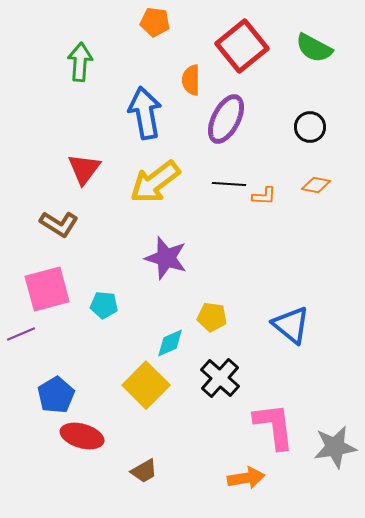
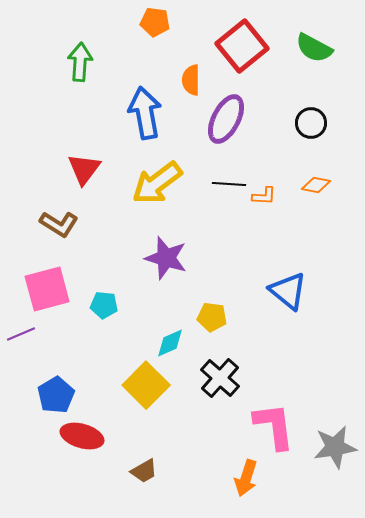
black circle: moved 1 px right, 4 px up
yellow arrow: moved 2 px right, 1 px down
blue triangle: moved 3 px left, 34 px up
orange arrow: rotated 117 degrees clockwise
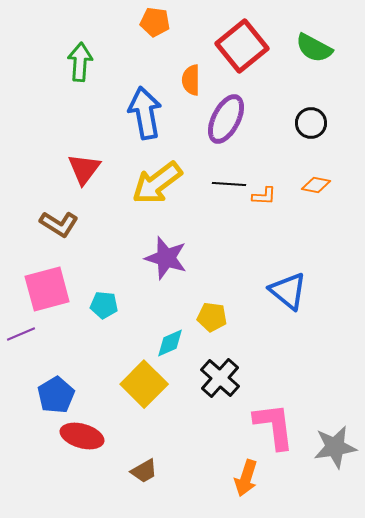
yellow square: moved 2 px left, 1 px up
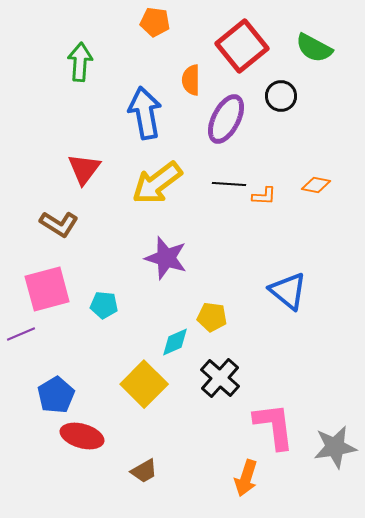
black circle: moved 30 px left, 27 px up
cyan diamond: moved 5 px right, 1 px up
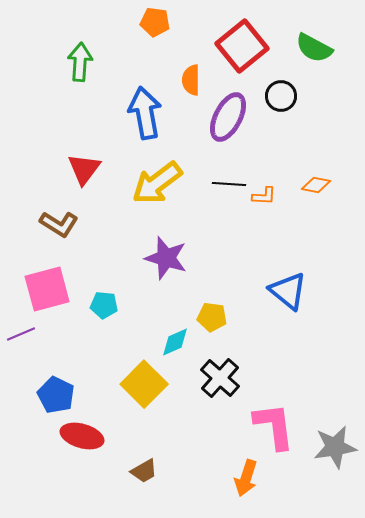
purple ellipse: moved 2 px right, 2 px up
blue pentagon: rotated 15 degrees counterclockwise
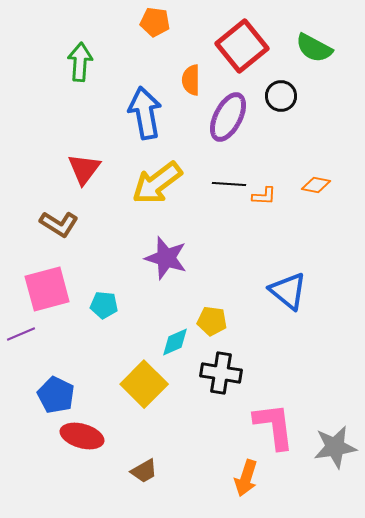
yellow pentagon: moved 4 px down
black cross: moved 1 px right, 5 px up; rotated 33 degrees counterclockwise
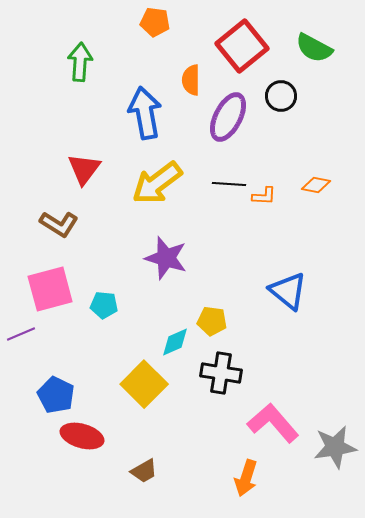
pink square: moved 3 px right
pink L-shape: moved 1 px left, 3 px up; rotated 34 degrees counterclockwise
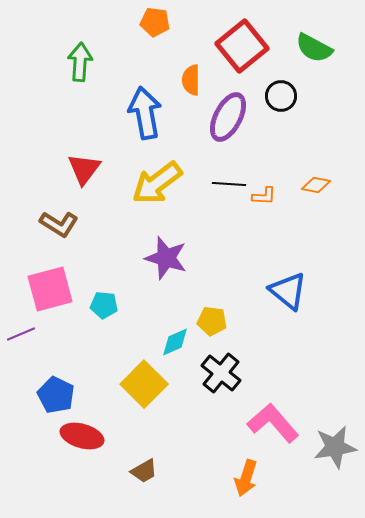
black cross: rotated 30 degrees clockwise
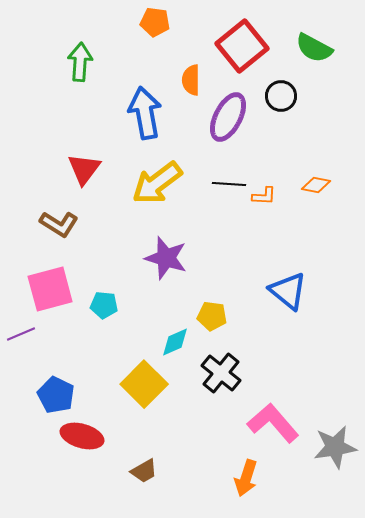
yellow pentagon: moved 5 px up
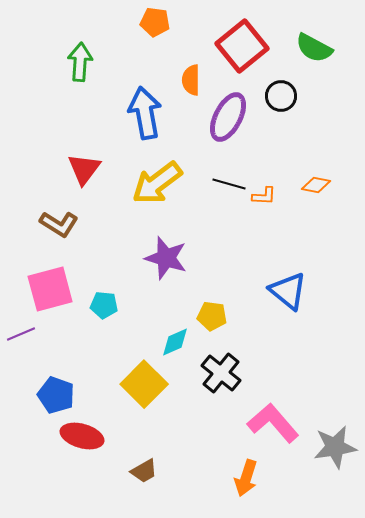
black line: rotated 12 degrees clockwise
blue pentagon: rotated 6 degrees counterclockwise
